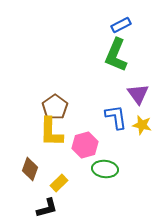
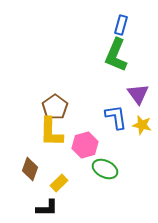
blue rectangle: rotated 48 degrees counterclockwise
green ellipse: rotated 20 degrees clockwise
black L-shape: rotated 15 degrees clockwise
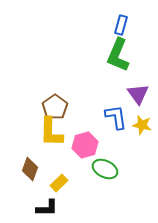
green L-shape: moved 2 px right
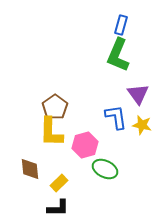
brown diamond: rotated 25 degrees counterclockwise
black L-shape: moved 11 px right
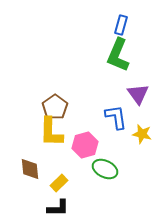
yellow star: moved 9 px down
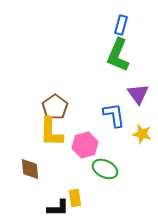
blue L-shape: moved 2 px left, 2 px up
yellow rectangle: moved 16 px right, 15 px down; rotated 54 degrees counterclockwise
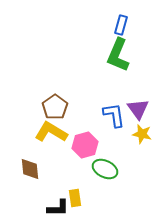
purple triangle: moved 15 px down
yellow L-shape: rotated 120 degrees clockwise
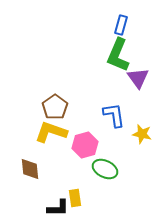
purple triangle: moved 31 px up
yellow L-shape: rotated 12 degrees counterclockwise
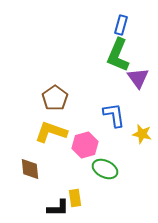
brown pentagon: moved 9 px up
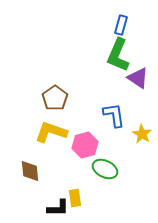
purple triangle: rotated 20 degrees counterclockwise
yellow star: rotated 18 degrees clockwise
brown diamond: moved 2 px down
